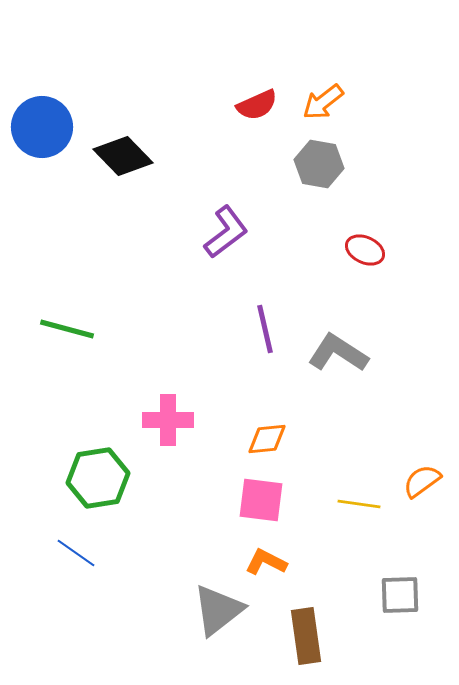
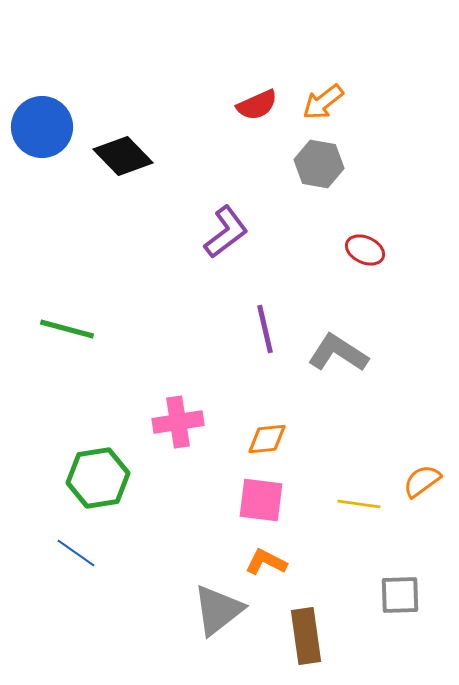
pink cross: moved 10 px right, 2 px down; rotated 9 degrees counterclockwise
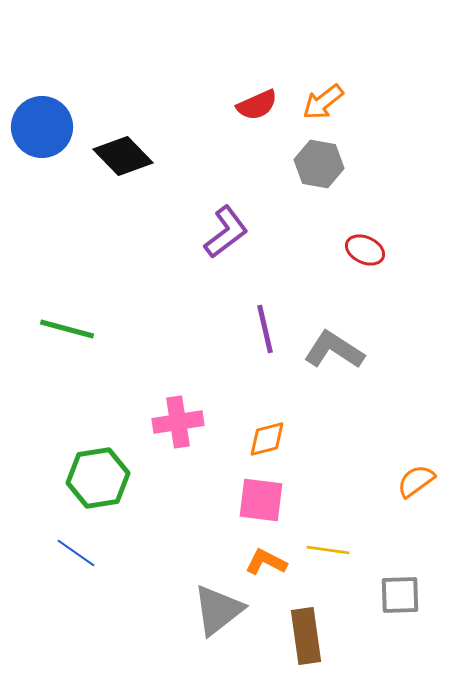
gray L-shape: moved 4 px left, 3 px up
orange diamond: rotated 9 degrees counterclockwise
orange semicircle: moved 6 px left
yellow line: moved 31 px left, 46 px down
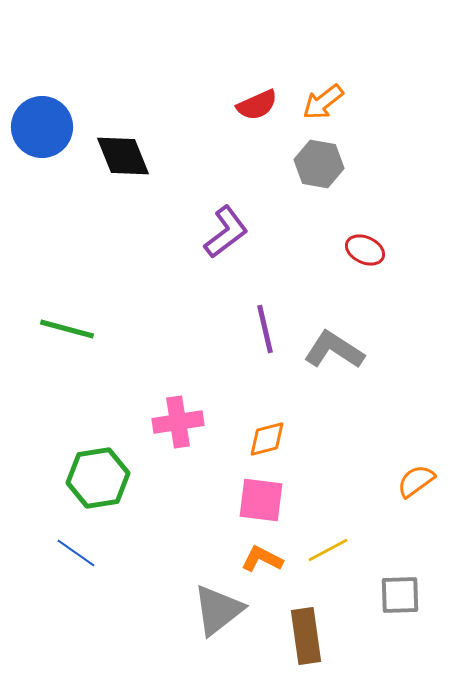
black diamond: rotated 22 degrees clockwise
yellow line: rotated 36 degrees counterclockwise
orange L-shape: moved 4 px left, 3 px up
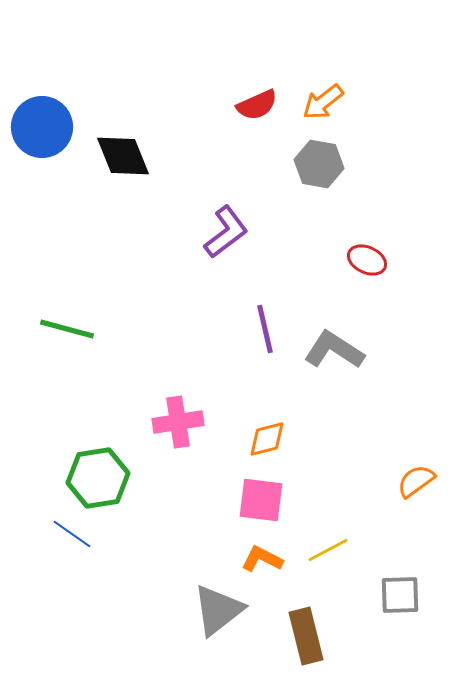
red ellipse: moved 2 px right, 10 px down
blue line: moved 4 px left, 19 px up
brown rectangle: rotated 6 degrees counterclockwise
